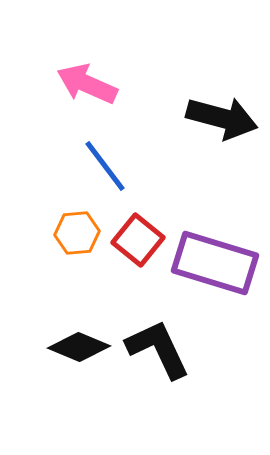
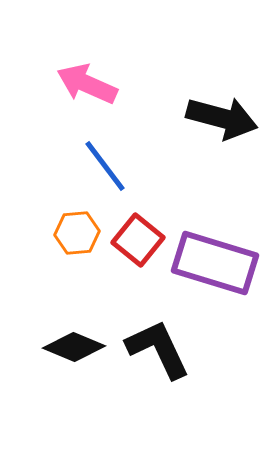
black diamond: moved 5 px left
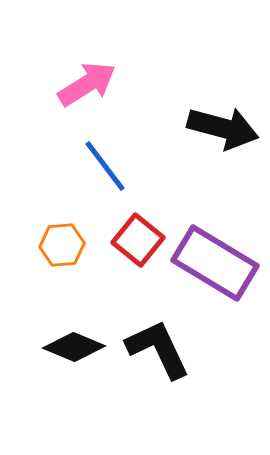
pink arrow: rotated 124 degrees clockwise
black arrow: moved 1 px right, 10 px down
orange hexagon: moved 15 px left, 12 px down
purple rectangle: rotated 14 degrees clockwise
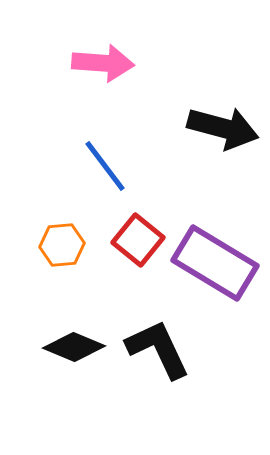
pink arrow: moved 16 px right, 21 px up; rotated 36 degrees clockwise
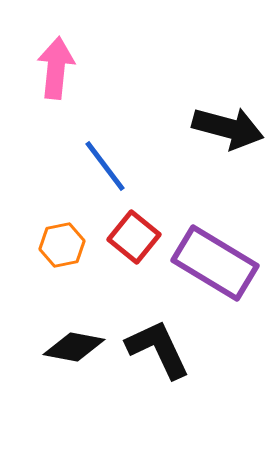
pink arrow: moved 47 px left, 5 px down; rotated 88 degrees counterclockwise
black arrow: moved 5 px right
red square: moved 4 px left, 3 px up
orange hexagon: rotated 6 degrees counterclockwise
black diamond: rotated 12 degrees counterclockwise
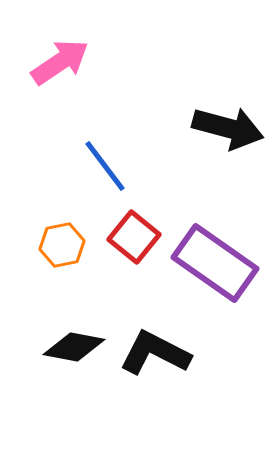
pink arrow: moved 4 px right, 6 px up; rotated 50 degrees clockwise
purple rectangle: rotated 4 degrees clockwise
black L-shape: moved 3 px left, 4 px down; rotated 38 degrees counterclockwise
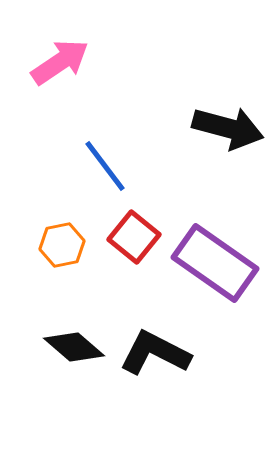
black diamond: rotated 30 degrees clockwise
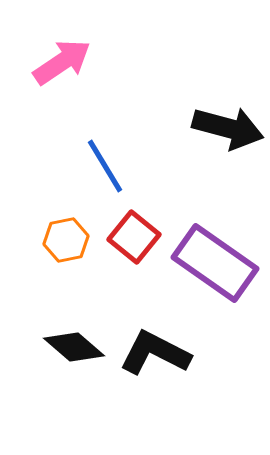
pink arrow: moved 2 px right
blue line: rotated 6 degrees clockwise
orange hexagon: moved 4 px right, 5 px up
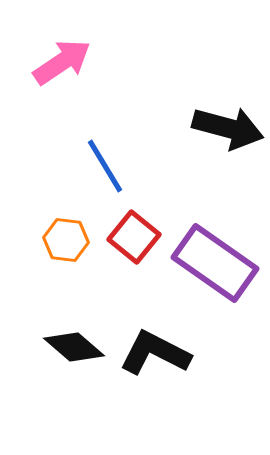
orange hexagon: rotated 18 degrees clockwise
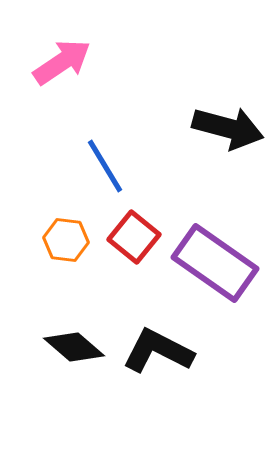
black L-shape: moved 3 px right, 2 px up
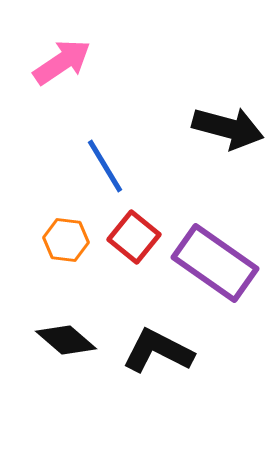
black diamond: moved 8 px left, 7 px up
